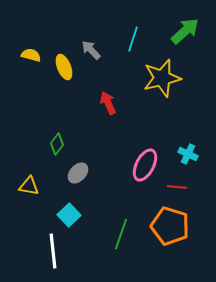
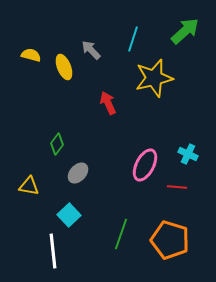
yellow star: moved 8 px left
orange pentagon: moved 14 px down
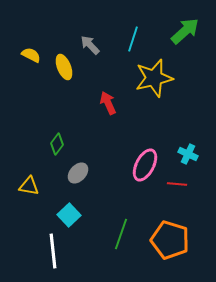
gray arrow: moved 1 px left, 5 px up
yellow semicircle: rotated 12 degrees clockwise
red line: moved 3 px up
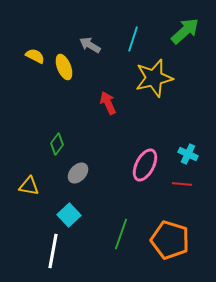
gray arrow: rotated 15 degrees counterclockwise
yellow semicircle: moved 4 px right, 1 px down
red line: moved 5 px right
white line: rotated 16 degrees clockwise
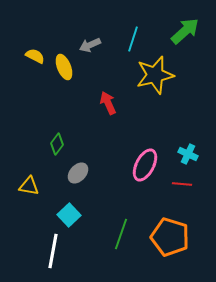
gray arrow: rotated 55 degrees counterclockwise
yellow star: moved 1 px right, 3 px up
orange pentagon: moved 3 px up
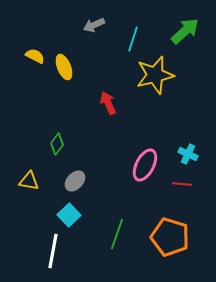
gray arrow: moved 4 px right, 20 px up
gray ellipse: moved 3 px left, 8 px down
yellow triangle: moved 5 px up
green line: moved 4 px left
